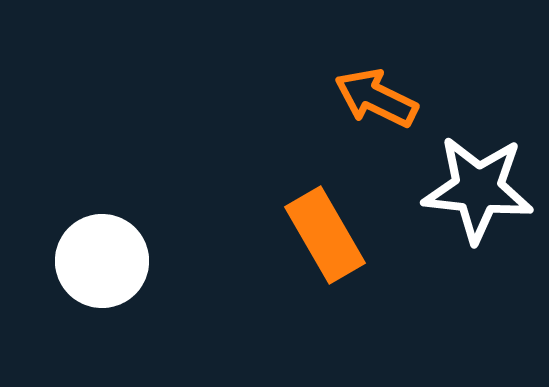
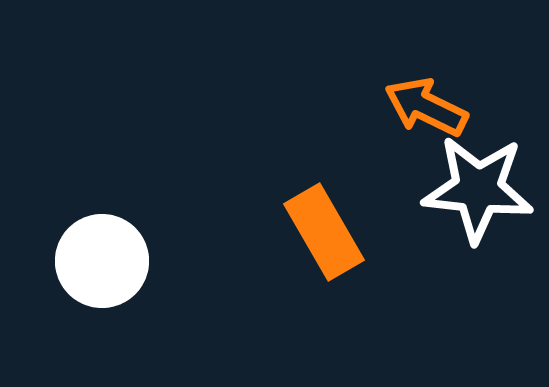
orange arrow: moved 50 px right, 9 px down
orange rectangle: moved 1 px left, 3 px up
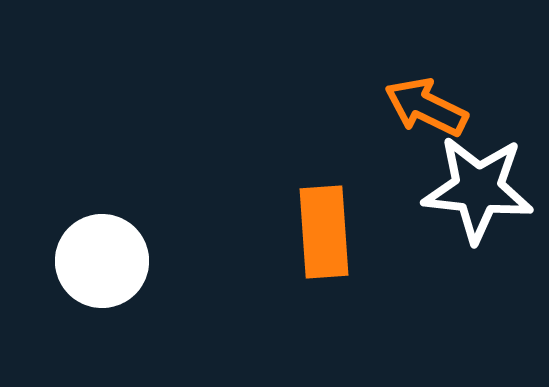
orange rectangle: rotated 26 degrees clockwise
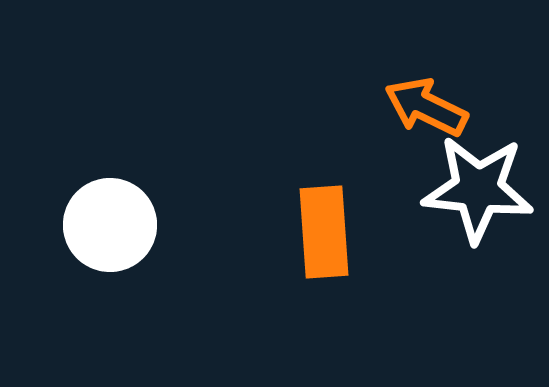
white circle: moved 8 px right, 36 px up
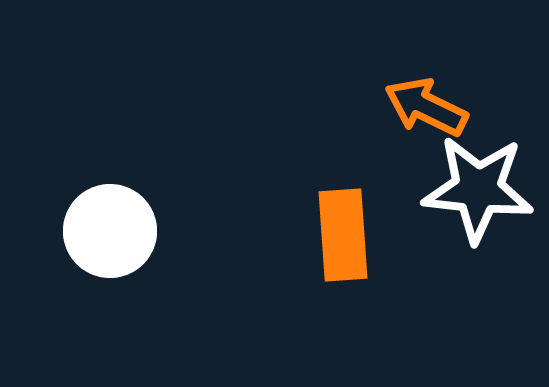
white circle: moved 6 px down
orange rectangle: moved 19 px right, 3 px down
